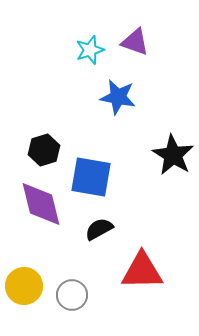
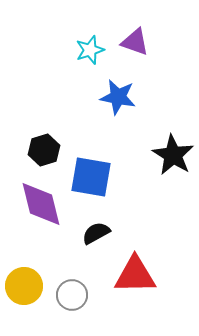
black semicircle: moved 3 px left, 4 px down
red triangle: moved 7 px left, 4 px down
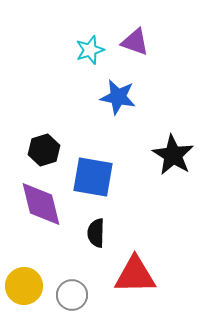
blue square: moved 2 px right
black semicircle: rotated 60 degrees counterclockwise
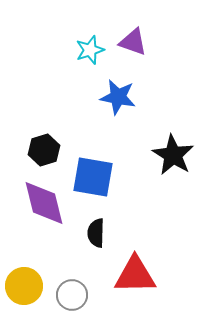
purple triangle: moved 2 px left
purple diamond: moved 3 px right, 1 px up
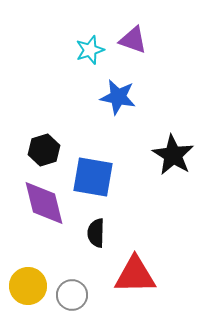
purple triangle: moved 2 px up
yellow circle: moved 4 px right
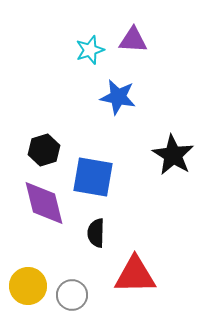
purple triangle: rotated 16 degrees counterclockwise
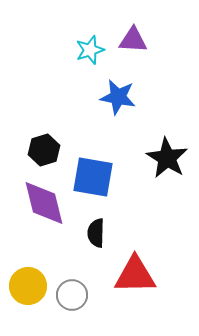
black star: moved 6 px left, 3 px down
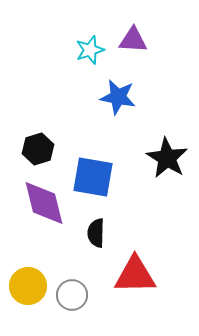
black hexagon: moved 6 px left, 1 px up
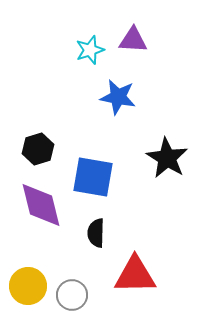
purple diamond: moved 3 px left, 2 px down
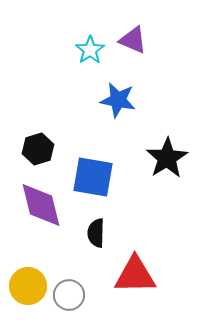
purple triangle: rotated 20 degrees clockwise
cyan star: rotated 16 degrees counterclockwise
blue star: moved 3 px down
black star: rotated 9 degrees clockwise
gray circle: moved 3 px left
